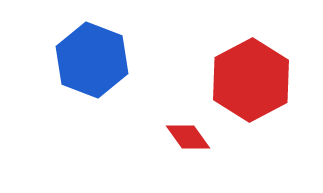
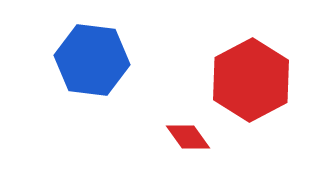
blue hexagon: rotated 14 degrees counterclockwise
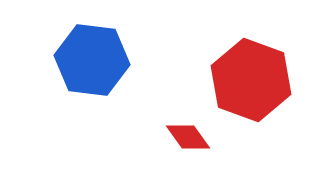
red hexagon: rotated 12 degrees counterclockwise
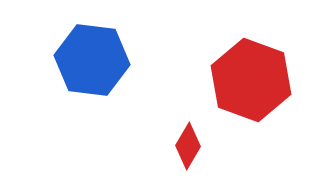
red diamond: moved 9 px down; rotated 66 degrees clockwise
